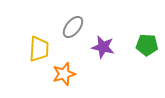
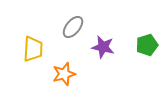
green pentagon: rotated 20 degrees counterclockwise
yellow trapezoid: moved 6 px left
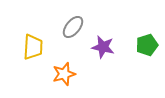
yellow trapezoid: moved 2 px up
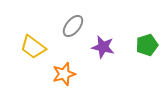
gray ellipse: moved 1 px up
yellow trapezoid: rotated 124 degrees clockwise
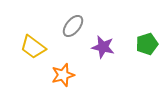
green pentagon: moved 1 px up
orange star: moved 1 px left, 1 px down
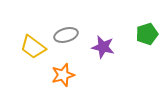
gray ellipse: moved 7 px left, 9 px down; rotated 35 degrees clockwise
green pentagon: moved 10 px up
